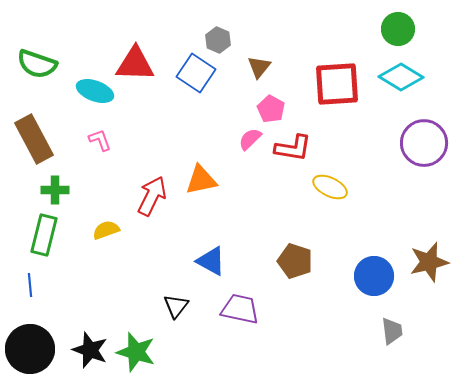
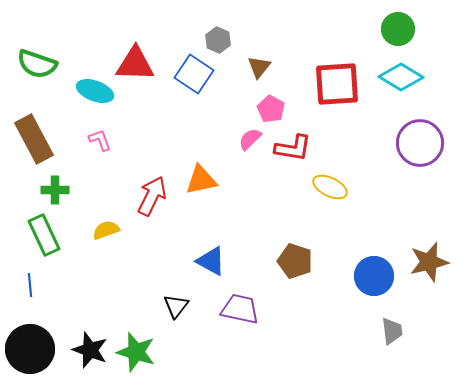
blue square: moved 2 px left, 1 px down
purple circle: moved 4 px left
green rectangle: rotated 39 degrees counterclockwise
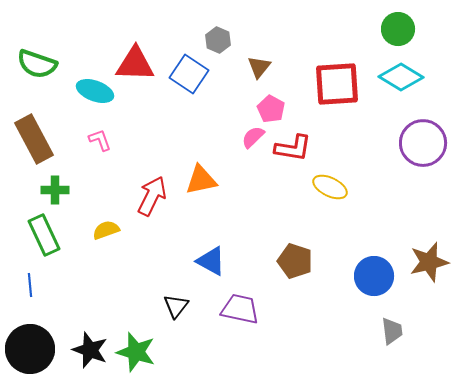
blue square: moved 5 px left
pink semicircle: moved 3 px right, 2 px up
purple circle: moved 3 px right
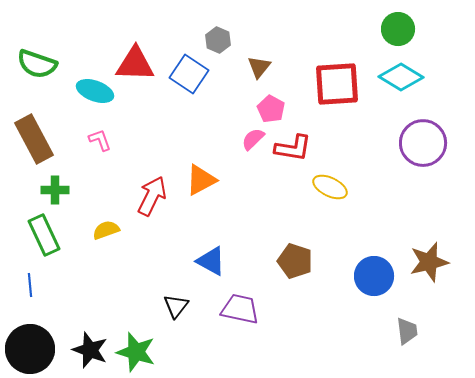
pink semicircle: moved 2 px down
orange triangle: rotated 16 degrees counterclockwise
gray trapezoid: moved 15 px right
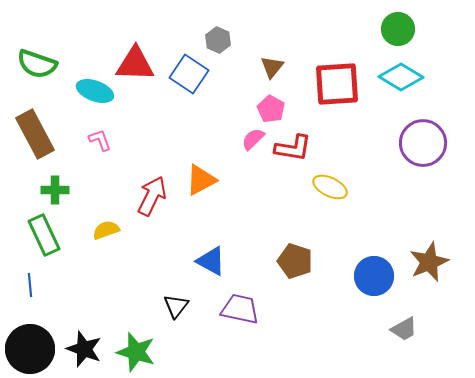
brown triangle: moved 13 px right
brown rectangle: moved 1 px right, 5 px up
brown star: rotated 9 degrees counterclockwise
gray trapezoid: moved 3 px left, 2 px up; rotated 68 degrees clockwise
black star: moved 6 px left, 1 px up
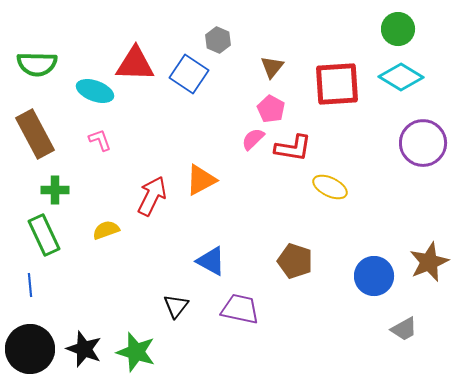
green semicircle: rotated 18 degrees counterclockwise
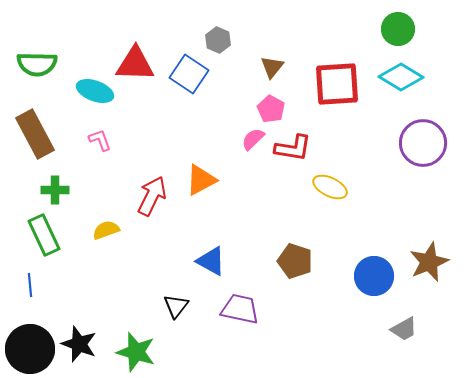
black star: moved 5 px left, 5 px up
